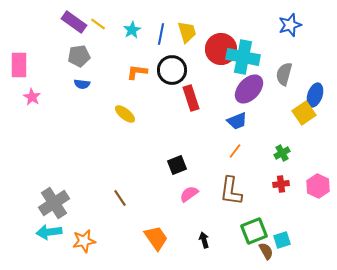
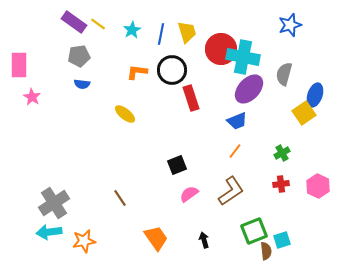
brown L-shape: rotated 132 degrees counterclockwise
brown semicircle: rotated 24 degrees clockwise
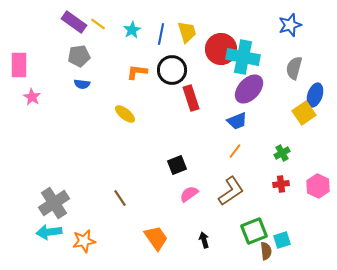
gray semicircle: moved 10 px right, 6 px up
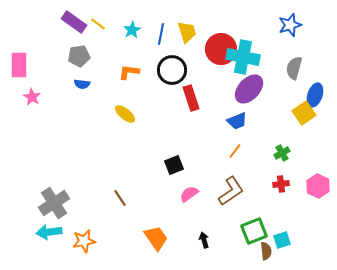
orange L-shape: moved 8 px left
black square: moved 3 px left
